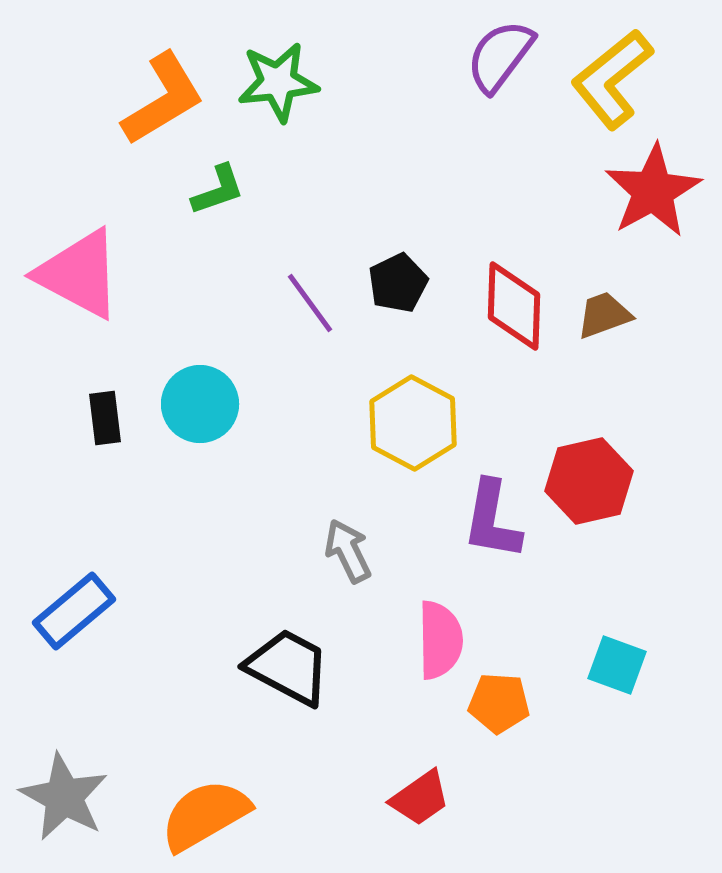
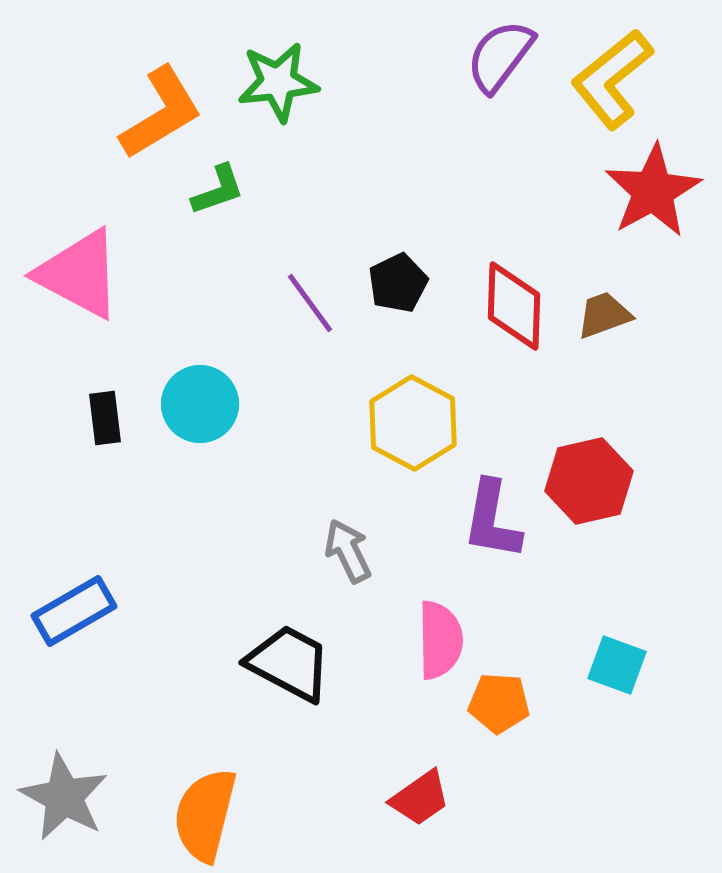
orange L-shape: moved 2 px left, 14 px down
blue rectangle: rotated 10 degrees clockwise
black trapezoid: moved 1 px right, 4 px up
orange semicircle: rotated 46 degrees counterclockwise
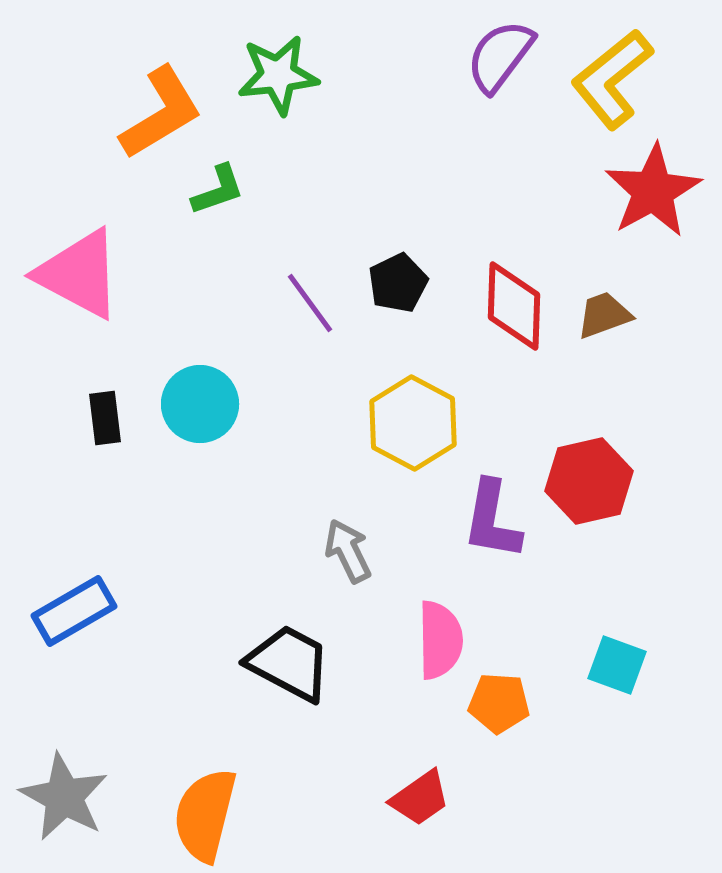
green star: moved 7 px up
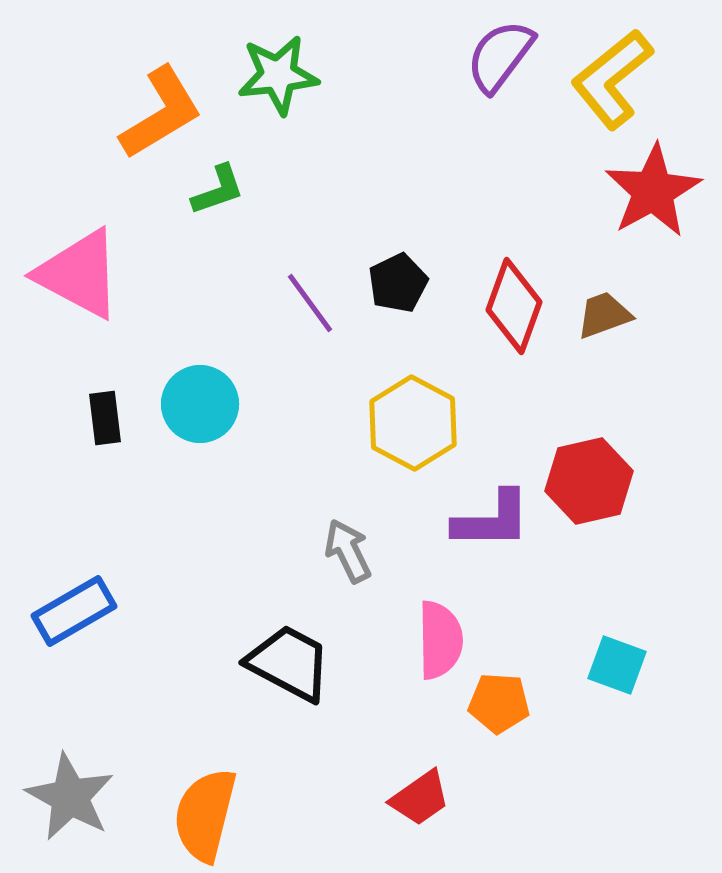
red diamond: rotated 18 degrees clockwise
purple L-shape: rotated 100 degrees counterclockwise
gray star: moved 6 px right
